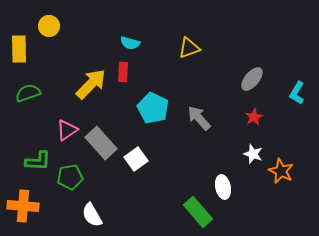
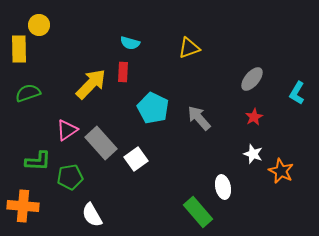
yellow circle: moved 10 px left, 1 px up
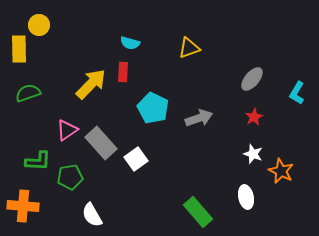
gray arrow: rotated 112 degrees clockwise
white ellipse: moved 23 px right, 10 px down
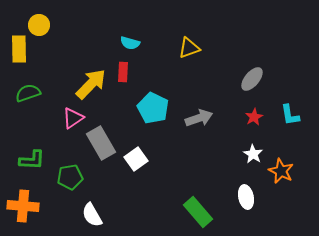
cyan L-shape: moved 7 px left, 22 px down; rotated 40 degrees counterclockwise
pink triangle: moved 6 px right, 12 px up
gray rectangle: rotated 12 degrees clockwise
white star: rotated 12 degrees clockwise
green L-shape: moved 6 px left, 1 px up
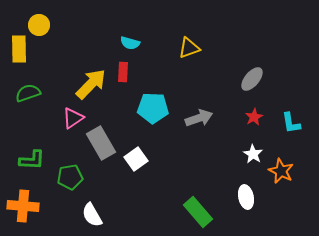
cyan pentagon: rotated 24 degrees counterclockwise
cyan L-shape: moved 1 px right, 8 px down
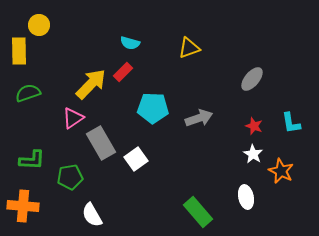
yellow rectangle: moved 2 px down
red rectangle: rotated 42 degrees clockwise
red star: moved 9 px down; rotated 24 degrees counterclockwise
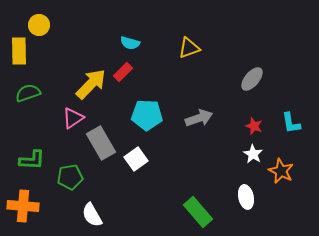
cyan pentagon: moved 6 px left, 7 px down
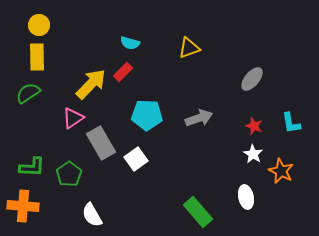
yellow rectangle: moved 18 px right, 6 px down
green semicircle: rotated 15 degrees counterclockwise
green L-shape: moved 7 px down
green pentagon: moved 1 px left, 3 px up; rotated 25 degrees counterclockwise
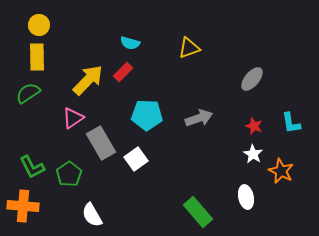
yellow arrow: moved 3 px left, 4 px up
green L-shape: rotated 60 degrees clockwise
